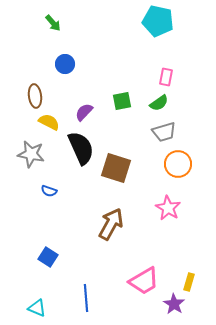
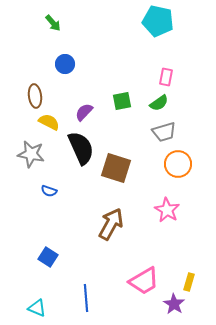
pink star: moved 1 px left, 2 px down
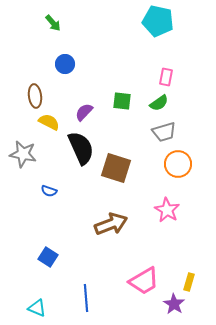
green square: rotated 18 degrees clockwise
gray star: moved 8 px left
brown arrow: rotated 40 degrees clockwise
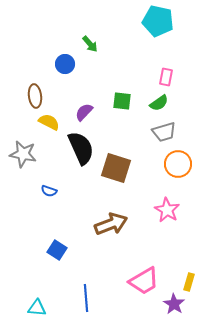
green arrow: moved 37 px right, 21 px down
blue square: moved 9 px right, 7 px up
cyan triangle: rotated 18 degrees counterclockwise
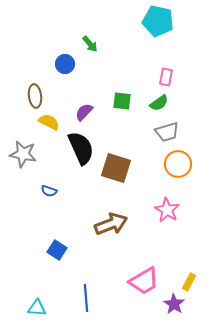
gray trapezoid: moved 3 px right
yellow rectangle: rotated 12 degrees clockwise
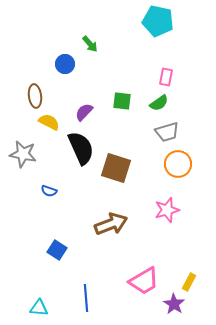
pink star: rotated 25 degrees clockwise
cyan triangle: moved 2 px right
